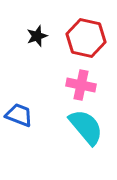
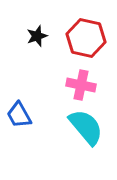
blue trapezoid: rotated 140 degrees counterclockwise
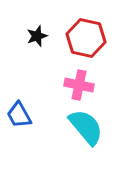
pink cross: moved 2 px left
